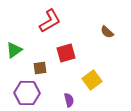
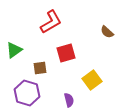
red L-shape: moved 1 px right, 1 px down
purple hexagon: rotated 15 degrees clockwise
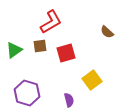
brown square: moved 22 px up
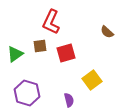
red L-shape: rotated 145 degrees clockwise
green triangle: moved 1 px right, 4 px down
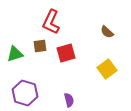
green triangle: rotated 18 degrees clockwise
yellow square: moved 15 px right, 11 px up
purple hexagon: moved 2 px left
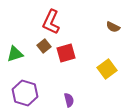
brown semicircle: moved 6 px right, 5 px up; rotated 16 degrees counterclockwise
brown square: moved 4 px right; rotated 32 degrees counterclockwise
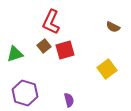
red square: moved 1 px left, 3 px up
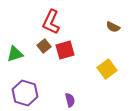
purple semicircle: moved 1 px right
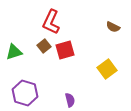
green triangle: moved 1 px left, 2 px up
